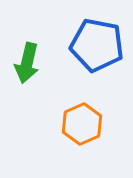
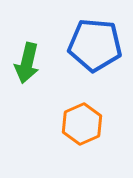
blue pentagon: moved 2 px left; rotated 6 degrees counterclockwise
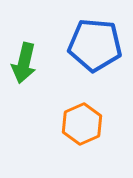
green arrow: moved 3 px left
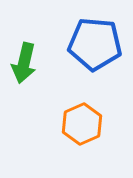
blue pentagon: moved 1 px up
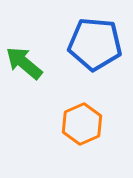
green arrow: rotated 117 degrees clockwise
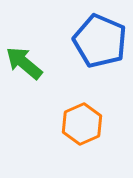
blue pentagon: moved 5 px right, 3 px up; rotated 18 degrees clockwise
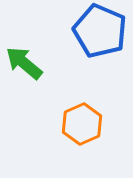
blue pentagon: moved 10 px up
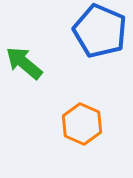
orange hexagon: rotated 12 degrees counterclockwise
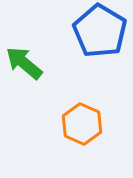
blue pentagon: rotated 8 degrees clockwise
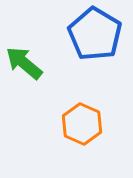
blue pentagon: moved 5 px left, 3 px down
